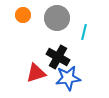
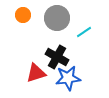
cyan line: rotated 42 degrees clockwise
black cross: moved 1 px left
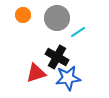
cyan line: moved 6 px left
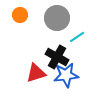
orange circle: moved 3 px left
cyan line: moved 1 px left, 5 px down
blue star: moved 2 px left, 3 px up
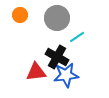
red triangle: moved 1 px up; rotated 10 degrees clockwise
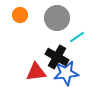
blue star: moved 2 px up
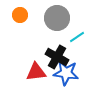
blue star: rotated 15 degrees clockwise
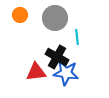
gray circle: moved 2 px left
cyan line: rotated 63 degrees counterclockwise
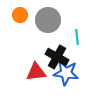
gray circle: moved 7 px left, 2 px down
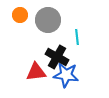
blue star: moved 2 px down
